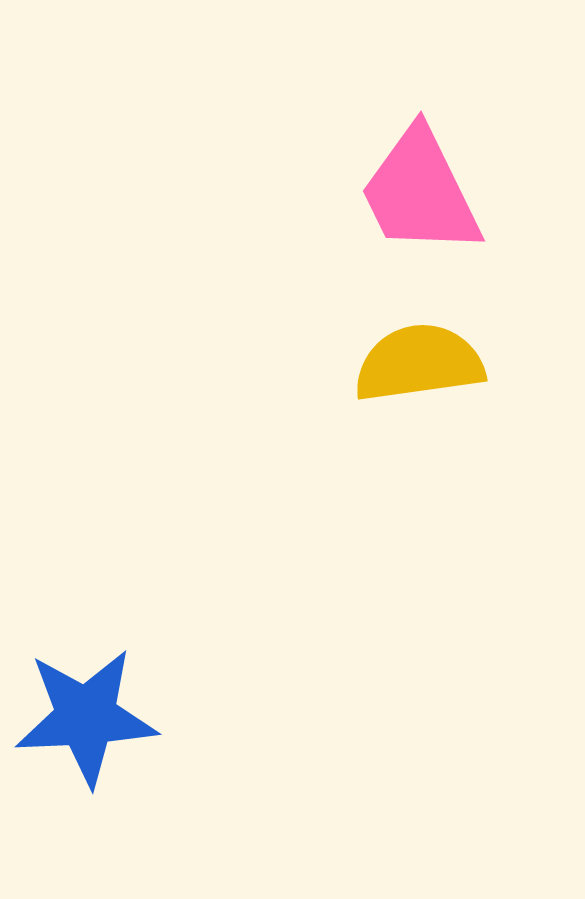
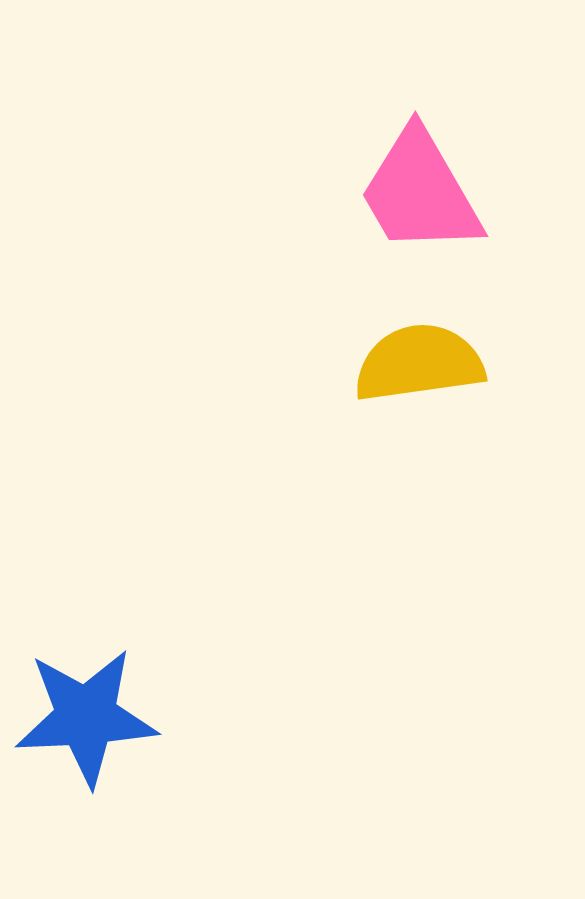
pink trapezoid: rotated 4 degrees counterclockwise
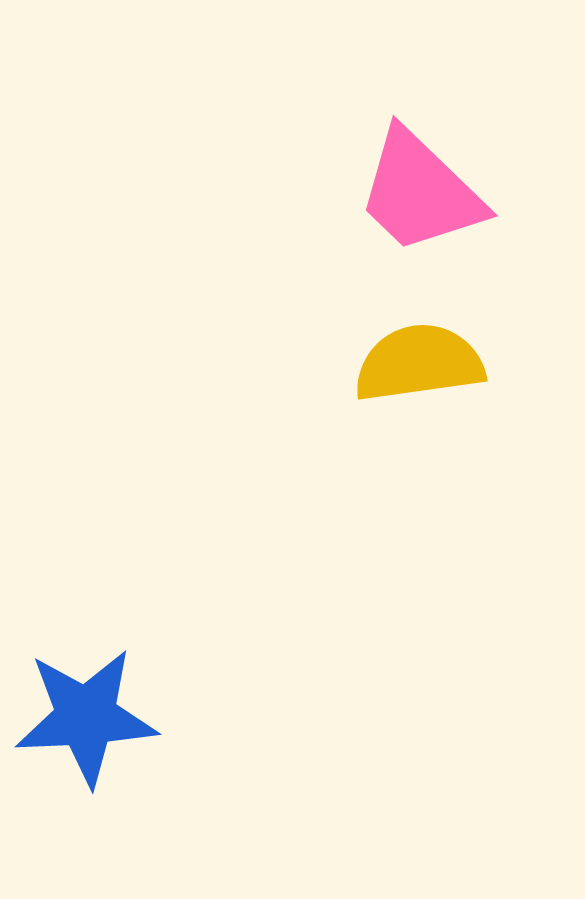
pink trapezoid: rotated 16 degrees counterclockwise
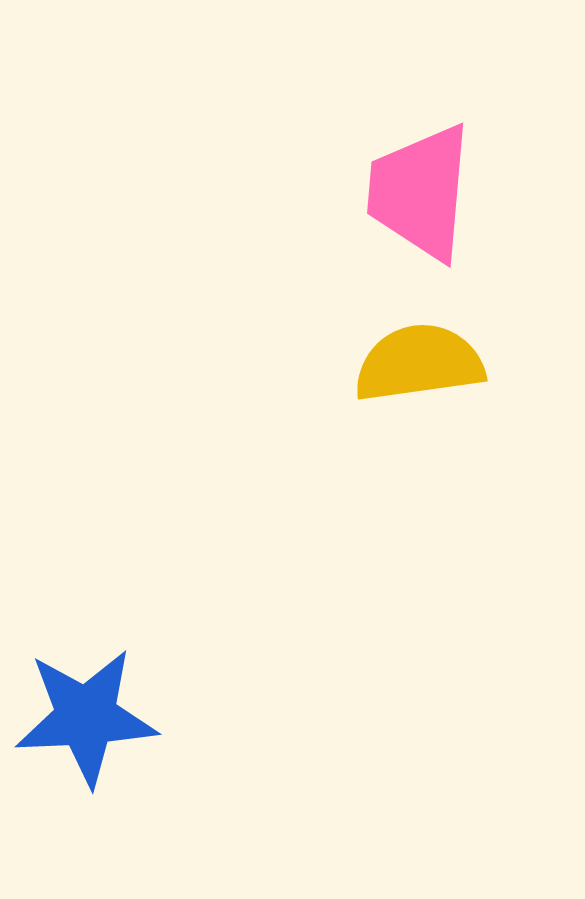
pink trapezoid: rotated 51 degrees clockwise
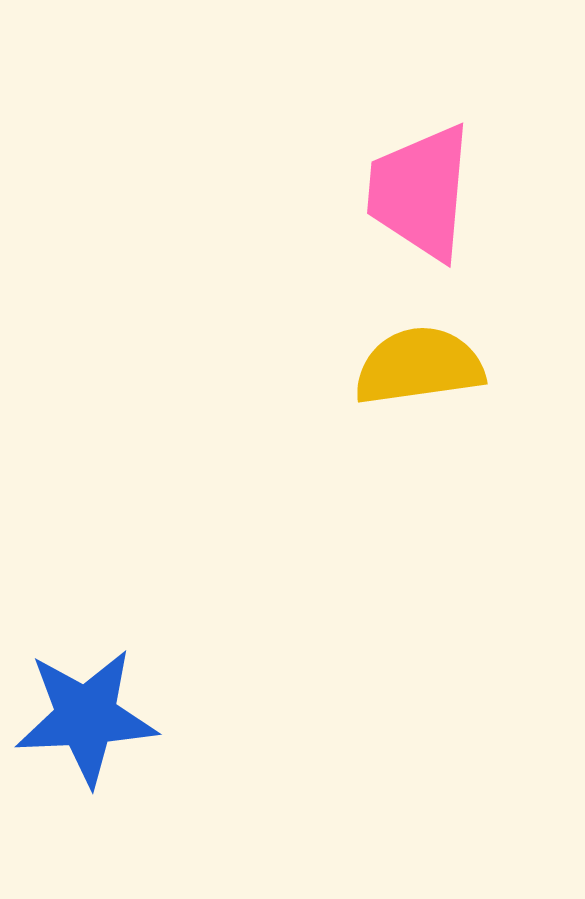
yellow semicircle: moved 3 px down
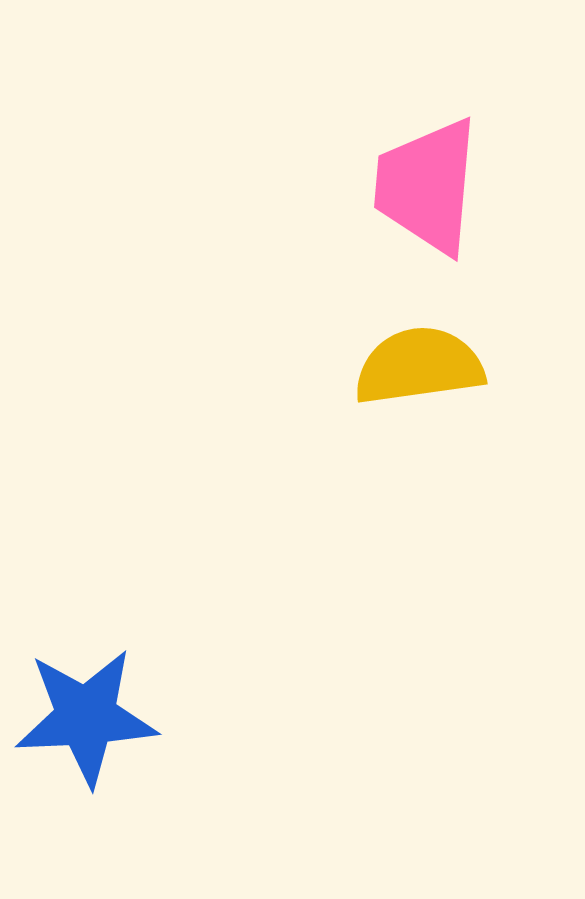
pink trapezoid: moved 7 px right, 6 px up
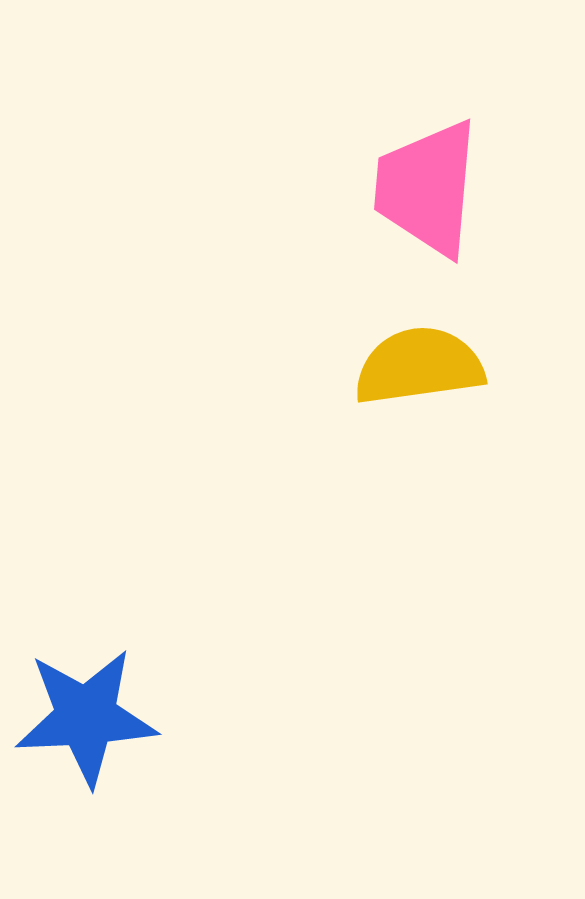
pink trapezoid: moved 2 px down
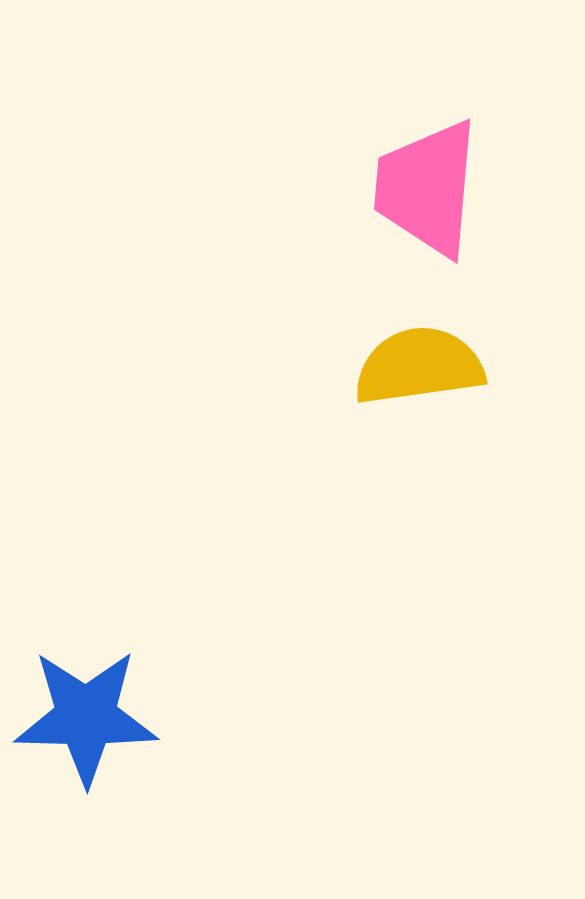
blue star: rotated 4 degrees clockwise
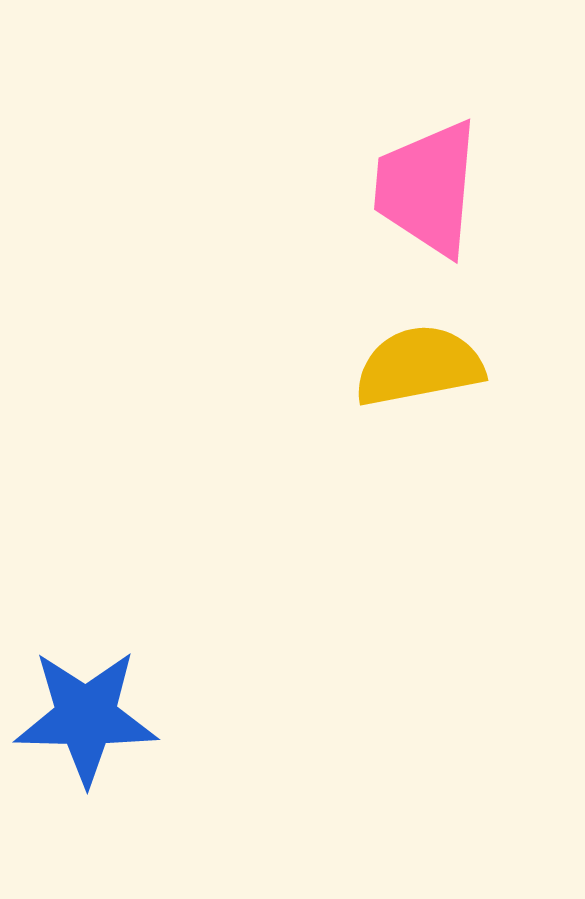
yellow semicircle: rotated 3 degrees counterclockwise
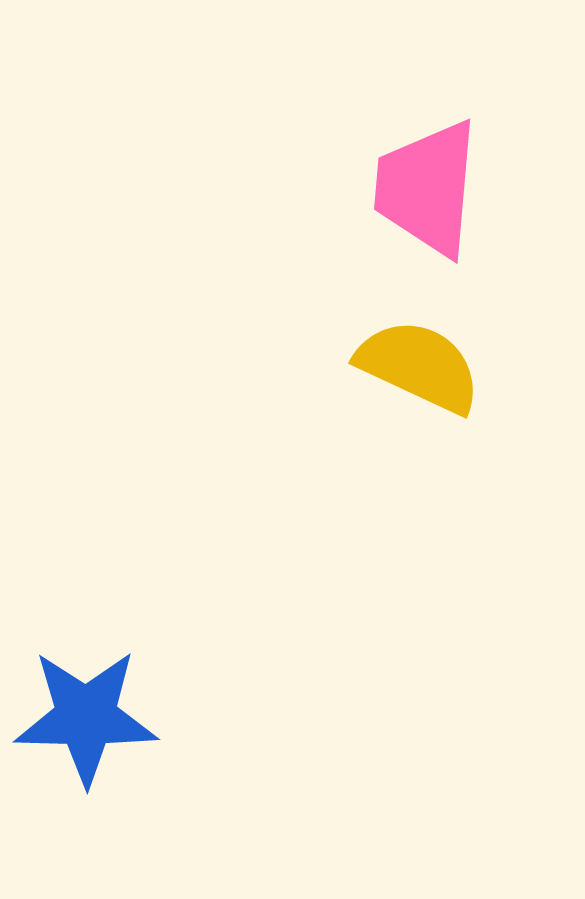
yellow semicircle: rotated 36 degrees clockwise
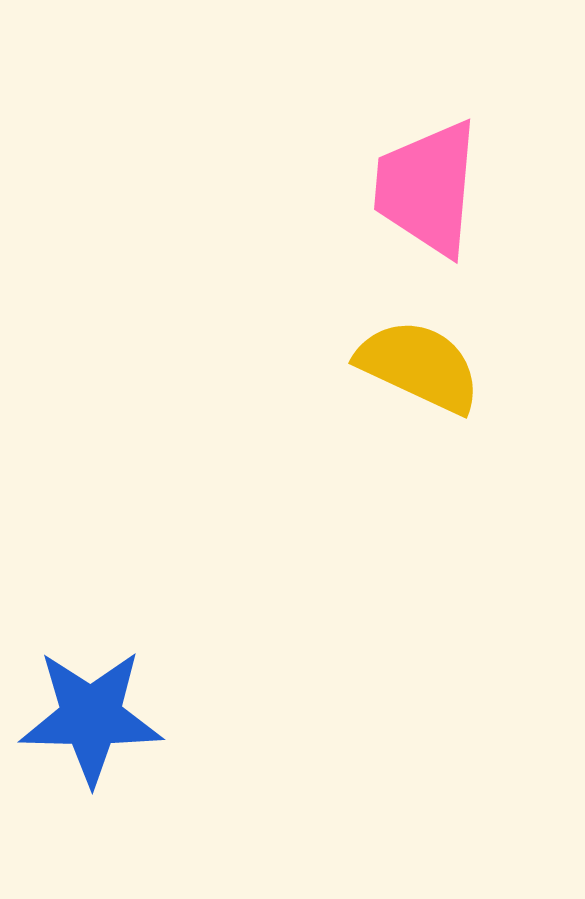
blue star: moved 5 px right
